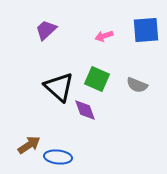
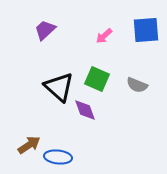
purple trapezoid: moved 1 px left
pink arrow: rotated 24 degrees counterclockwise
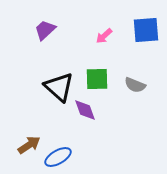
green square: rotated 25 degrees counterclockwise
gray semicircle: moved 2 px left
blue ellipse: rotated 36 degrees counterclockwise
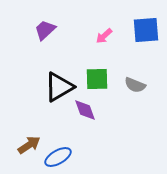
black triangle: rotated 48 degrees clockwise
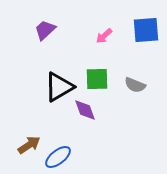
blue ellipse: rotated 8 degrees counterclockwise
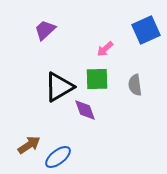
blue square: rotated 20 degrees counterclockwise
pink arrow: moved 1 px right, 13 px down
gray semicircle: rotated 60 degrees clockwise
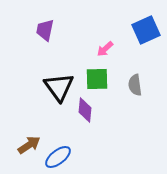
purple trapezoid: rotated 35 degrees counterclockwise
black triangle: rotated 36 degrees counterclockwise
purple diamond: rotated 25 degrees clockwise
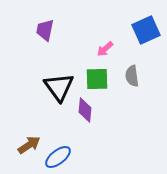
gray semicircle: moved 3 px left, 9 px up
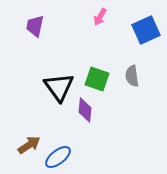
purple trapezoid: moved 10 px left, 4 px up
pink arrow: moved 5 px left, 32 px up; rotated 18 degrees counterclockwise
green square: rotated 20 degrees clockwise
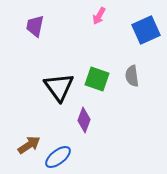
pink arrow: moved 1 px left, 1 px up
purple diamond: moved 1 px left, 10 px down; rotated 15 degrees clockwise
